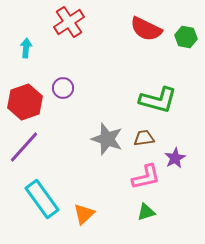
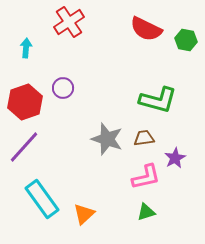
green hexagon: moved 3 px down
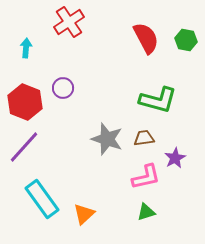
red semicircle: moved 9 px down; rotated 144 degrees counterclockwise
red hexagon: rotated 20 degrees counterclockwise
